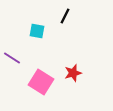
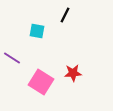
black line: moved 1 px up
red star: rotated 12 degrees clockwise
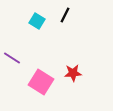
cyan square: moved 10 px up; rotated 21 degrees clockwise
